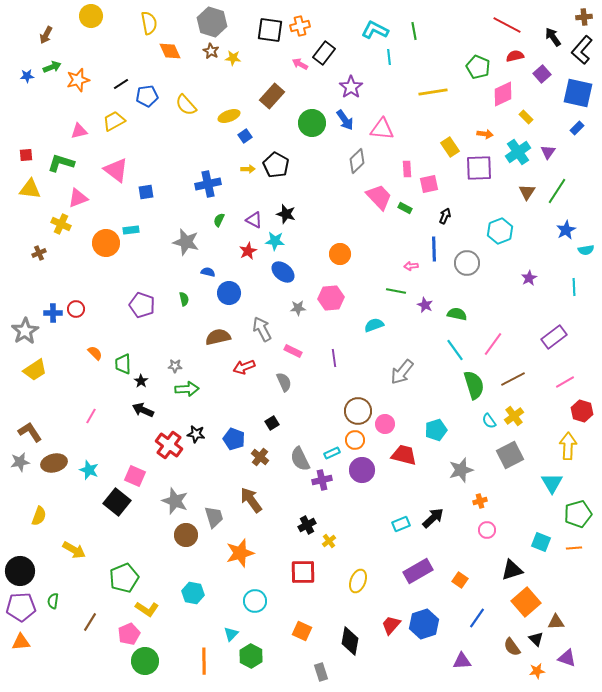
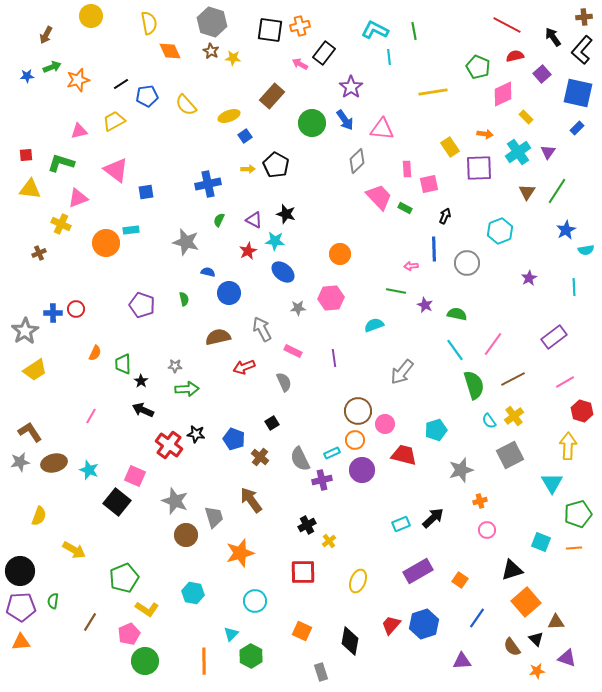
orange semicircle at (95, 353): rotated 70 degrees clockwise
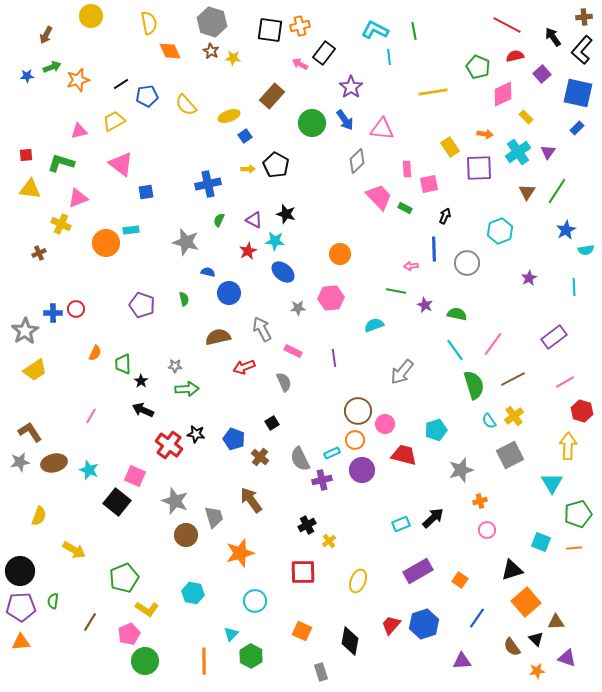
pink triangle at (116, 170): moved 5 px right, 6 px up
